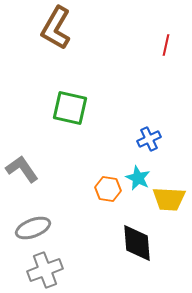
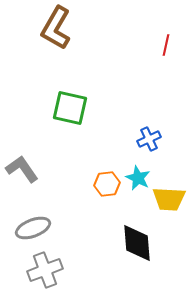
orange hexagon: moved 1 px left, 5 px up; rotated 15 degrees counterclockwise
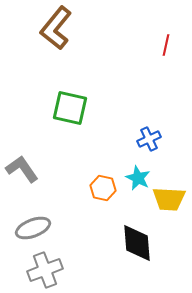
brown L-shape: rotated 9 degrees clockwise
orange hexagon: moved 4 px left, 4 px down; rotated 20 degrees clockwise
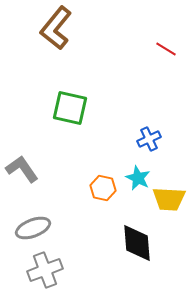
red line: moved 4 px down; rotated 70 degrees counterclockwise
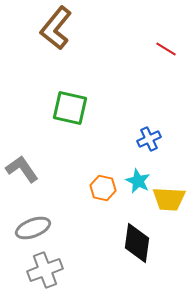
cyan star: moved 3 px down
black diamond: rotated 12 degrees clockwise
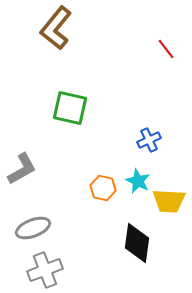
red line: rotated 20 degrees clockwise
blue cross: moved 1 px down
gray L-shape: rotated 96 degrees clockwise
yellow trapezoid: moved 2 px down
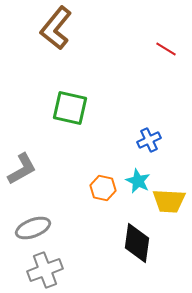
red line: rotated 20 degrees counterclockwise
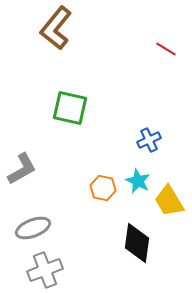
yellow trapezoid: rotated 56 degrees clockwise
